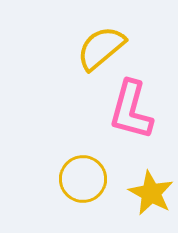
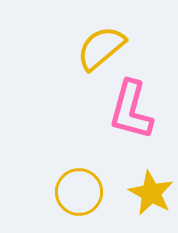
yellow circle: moved 4 px left, 13 px down
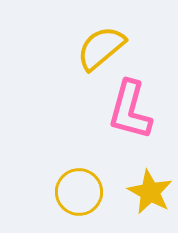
pink L-shape: moved 1 px left
yellow star: moved 1 px left, 1 px up
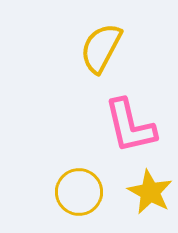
yellow semicircle: rotated 22 degrees counterclockwise
pink L-shape: moved 16 px down; rotated 28 degrees counterclockwise
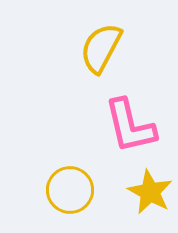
yellow circle: moved 9 px left, 2 px up
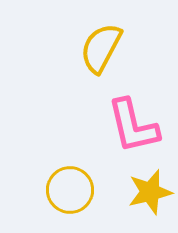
pink L-shape: moved 3 px right
yellow star: rotated 30 degrees clockwise
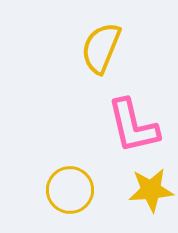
yellow semicircle: rotated 6 degrees counterclockwise
yellow star: moved 1 px right, 2 px up; rotated 9 degrees clockwise
